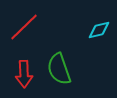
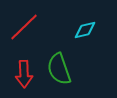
cyan diamond: moved 14 px left
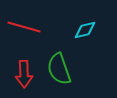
red line: rotated 60 degrees clockwise
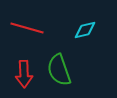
red line: moved 3 px right, 1 px down
green semicircle: moved 1 px down
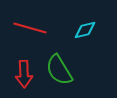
red line: moved 3 px right
green semicircle: rotated 12 degrees counterclockwise
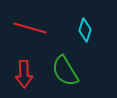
cyan diamond: rotated 60 degrees counterclockwise
green semicircle: moved 6 px right, 1 px down
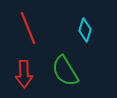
red line: moved 2 px left; rotated 52 degrees clockwise
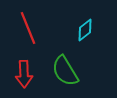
cyan diamond: rotated 35 degrees clockwise
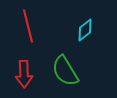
red line: moved 2 px up; rotated 8 degrees clockwise
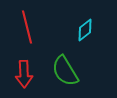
red line: moved 1 px left, 1 px down
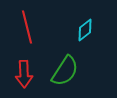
green semicircle: rotated 116 degrees counterclockwise
